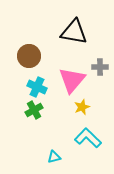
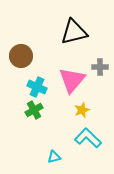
black triangle: rotated 24 degrees counterclockwise
brown circle: moved 8 px left
yellow star: moved 3 px down
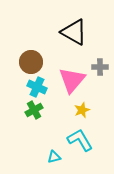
black triangle: rotated 44 degrees clockwise
brown circle: moved 10 px right, 6 px down
cyan L-shape: moved 8 px left, 2 px down; rotated 16 degrees clockwise
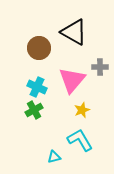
brown circle: moved 8 px right, 14 px up
